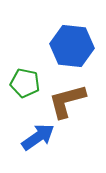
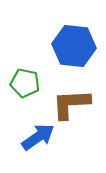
blue hexagon: moved 2 px right
brown L-shape: moved 4 px right, 3 px down; rotated 12 degrees clockwise
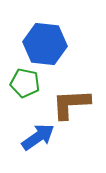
blue hexagon: moved 29 px left, 2 px up
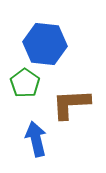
green pentagon: rotated 24 degrees clockwise
blue arrow: moved 2 px left, 2 px down; rotated 68 degrees counterclockwise
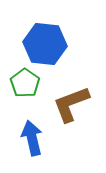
brown L-shape: rotated 18 degrees counterclockwise
blue arrow: moved 4 px left, 1 px up
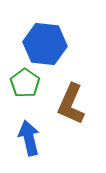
brown L-shape: rotated 45 degrees counterclockwise
blue arrow: moved 3 px left
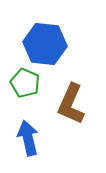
green pentagon: rotated 12 degrees counterclockwise
blue arrow: moved 1 px left
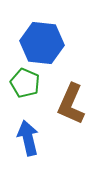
blue hexagon: moved 3 px left, 1 px up
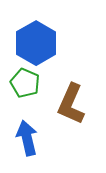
blue hexagon: moved 6 px left; rotated 24 degrees clockwise
blue arrow: moved 1 px left
